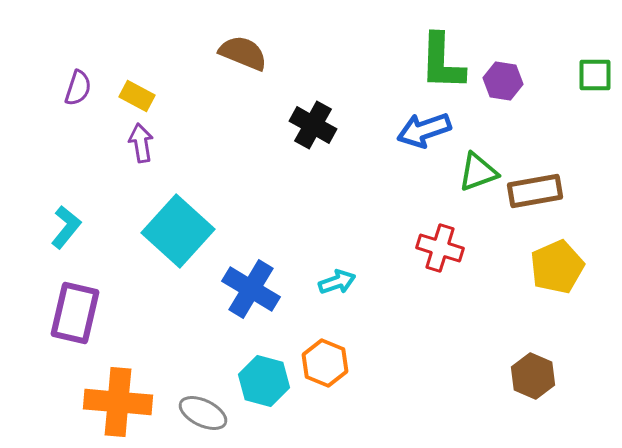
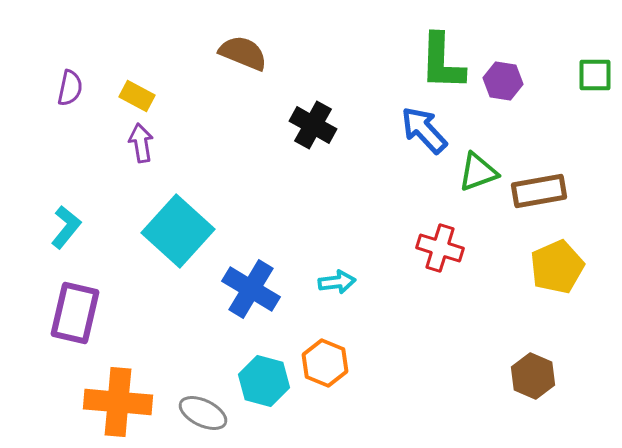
purple semicircle: moved 8 px left; rotated 6 degrees counterclockwise
blue arrow: rotated 66 degrees clockwise
brown rectangle: moved 4 px right
cyan arrow: rotated 12 degrees clockwise
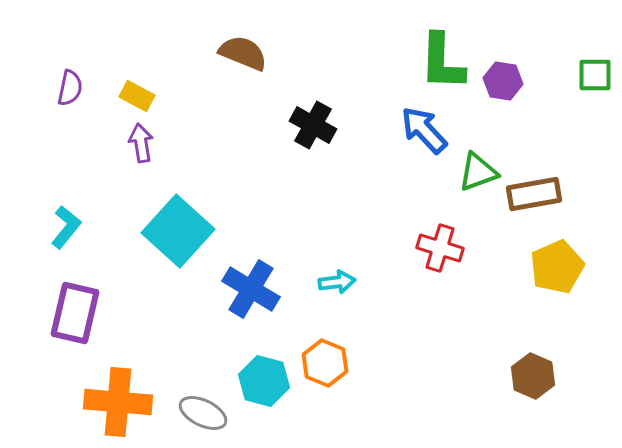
brown rectangle: moved 5 px left, 3 px down
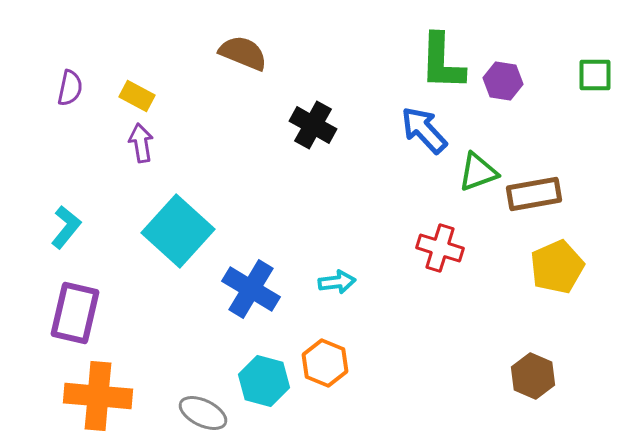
orange cross: moved 20 px left, 6 px up
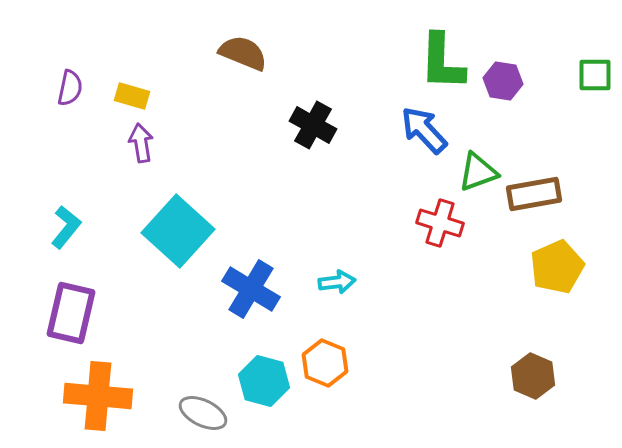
yellow rectangle: moved 5 px left; rotated 12 degrees counterclockwise
red cross: moved 25 px up
purple rectangle: moved 4 px left
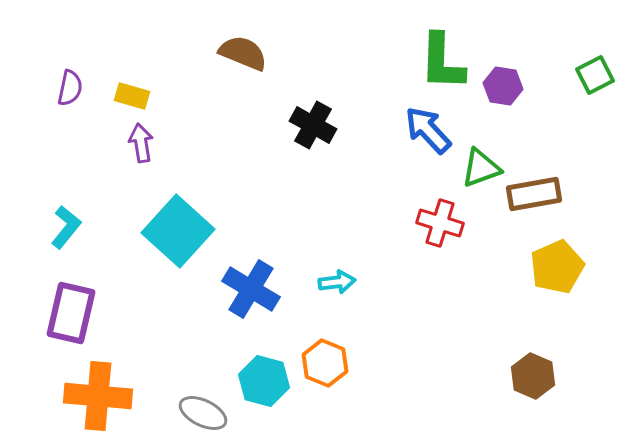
green square: rotated 27 degrees counterclockwise
purple hexagon: moved 5 px down
blue arrow: moved 4 px right
green triangle: moved 3 px right, 4 px up
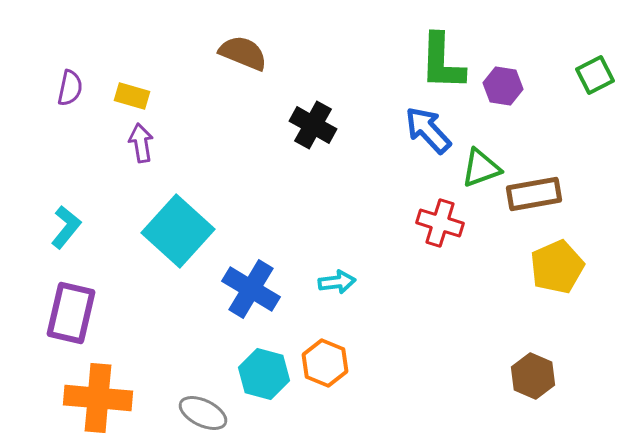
cyan hexagon: moved 7 px up
orange cross: moved 2 px down
